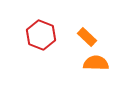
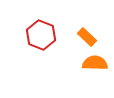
orange semicircle: moved 1 px left
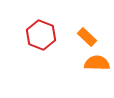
orange semicircle: moved 2 px right
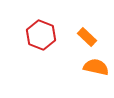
orange semicircle: moved 1 px left, 4 px down; rotated 10 degrees clockwise
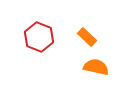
red hexagon: moved 2 px left, 2 px down
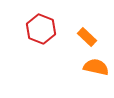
red hexagon: moved 2 px right, 8 px up
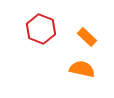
orange semicircle: moved 14 px left, 2 px down
